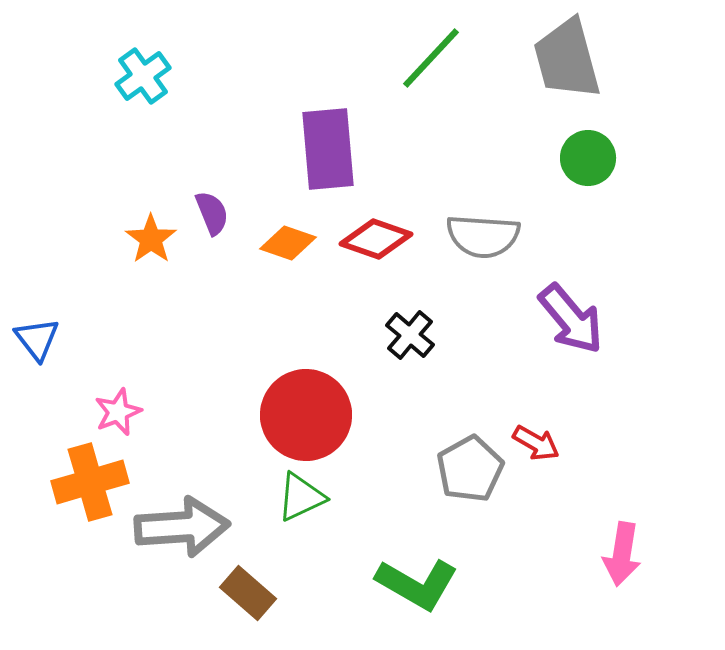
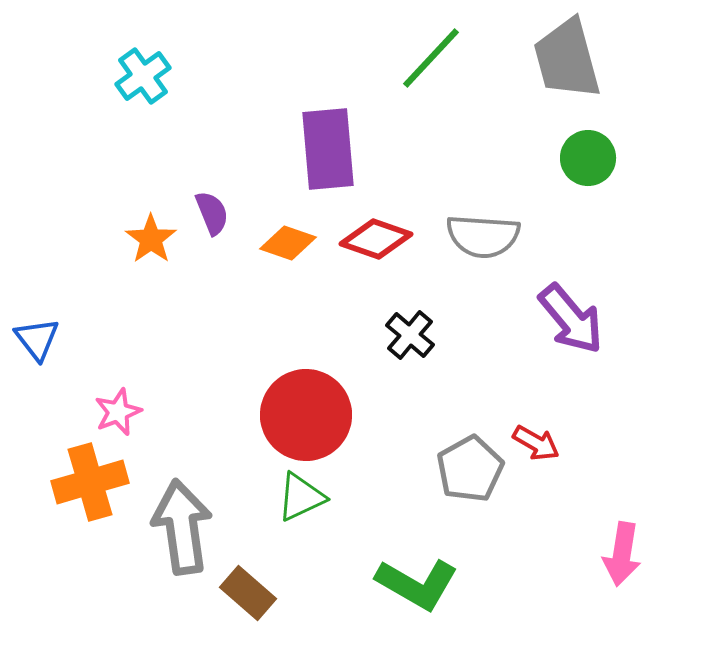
gray arrow: rotated 94 degrees counterclockwise
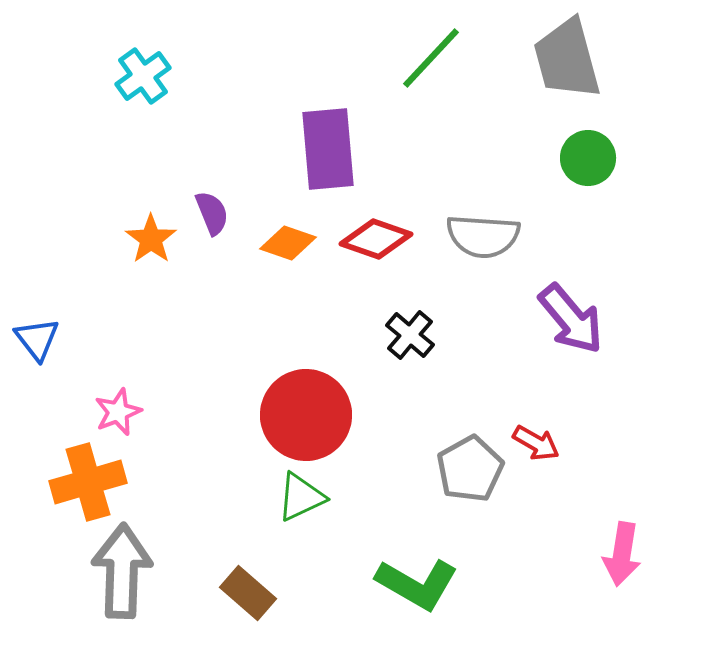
orange cross: moved 2 px left
gray arrow: moved 60 px left, 44 px down; rotated 10 degrees clockwise
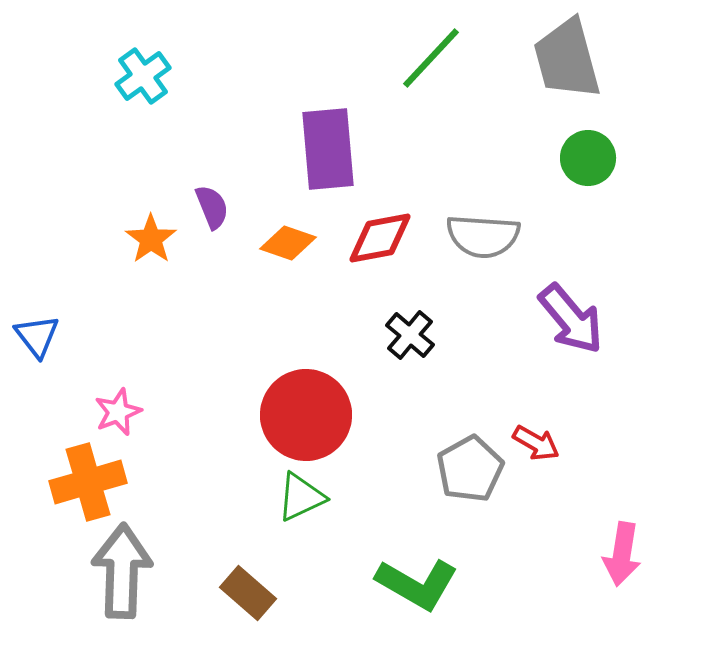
purple semicircle: moved 6 px up
red diamond: moved 4 px right, 1 px up; rotated 30 degrees counterclockwise
blue triangle: moved 3 px up
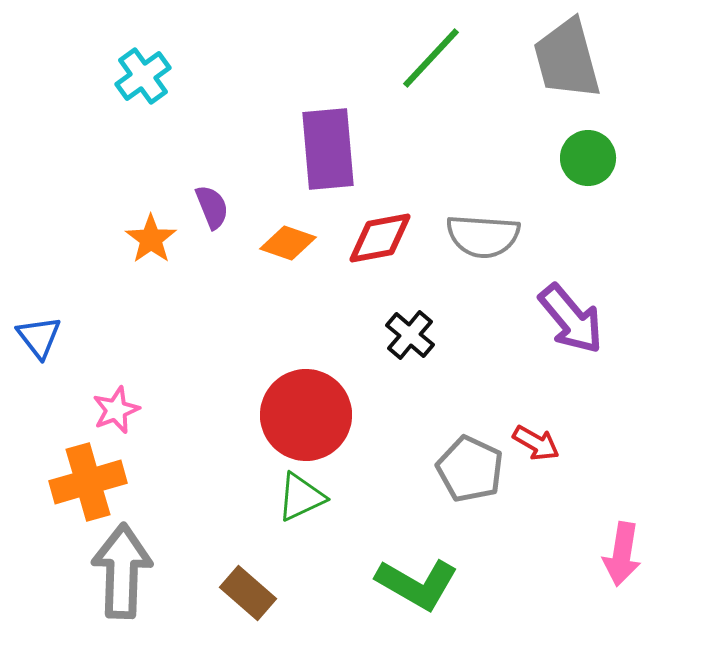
blue triangle: moved 2 px right, 1 px down
pink star: moved 2 px left, 2 px up
gray pentagon: rotated 18 degrees counterclockwise
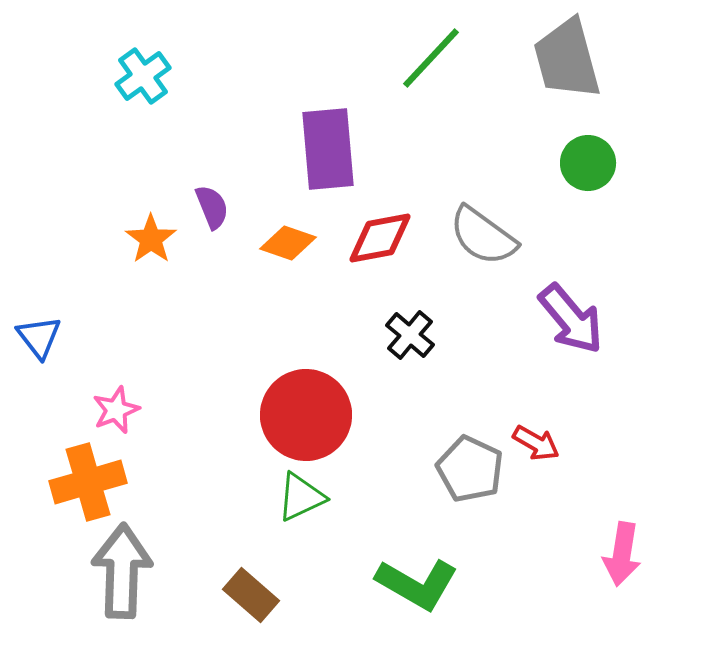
green circle: moved 5 px down
gray semicircle: rotated 32 degrees clockwise
brown rectangle: moved 3 px right, 2 px down
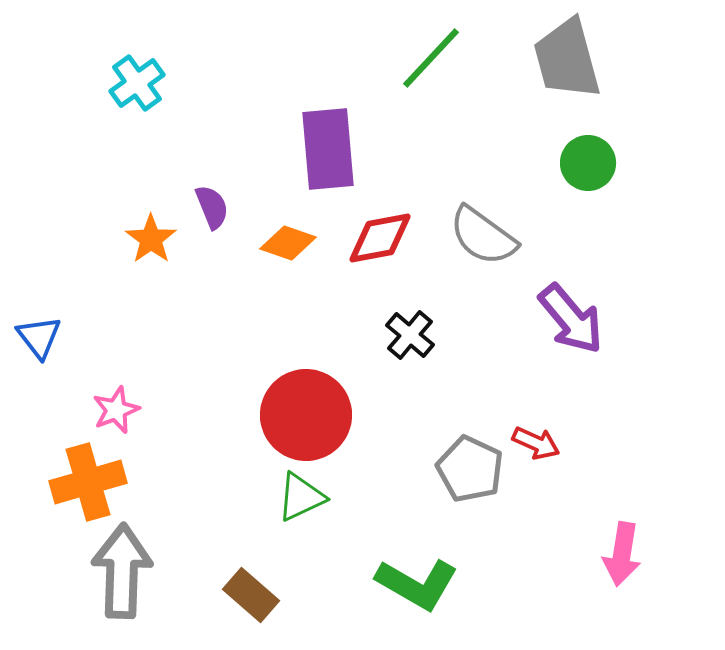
cyan cross: moved 6 px left, 7 px down
red arrow: rotated 6 degrees counterclockwise
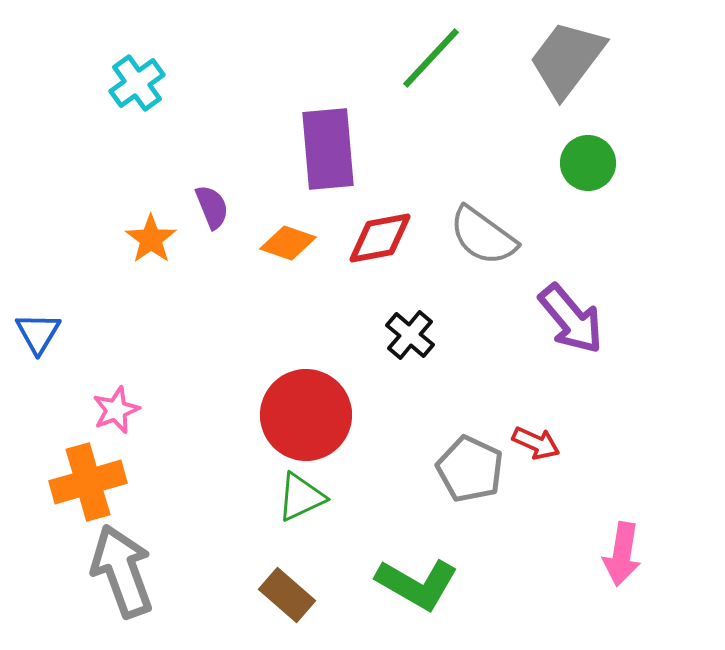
gray trapezoid: rotated 52 degrees clockwise
blue triangle: moved 1 px left, 4 px up; rotated 9 degrees clockwise
gray arrow: rotated 22 degrees counterclockwise
brown rectangle: moved 36 px right
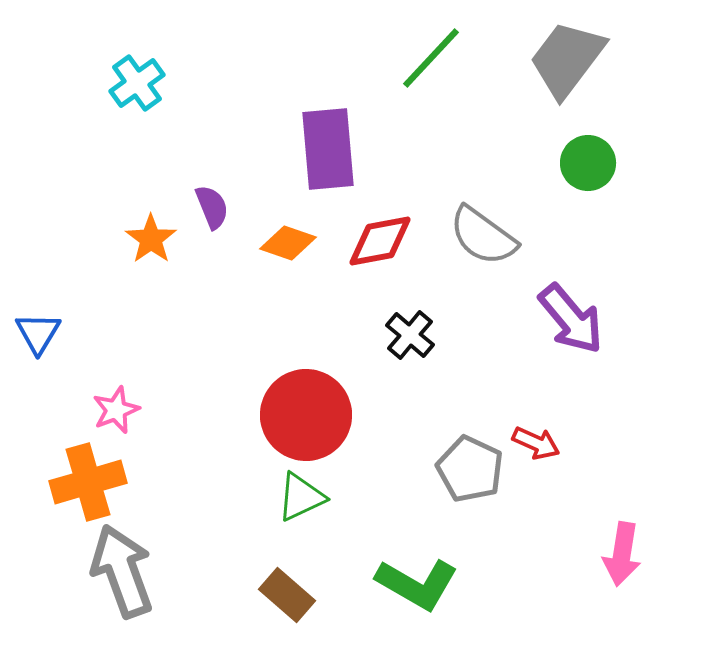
red diamond: moved 3 px down
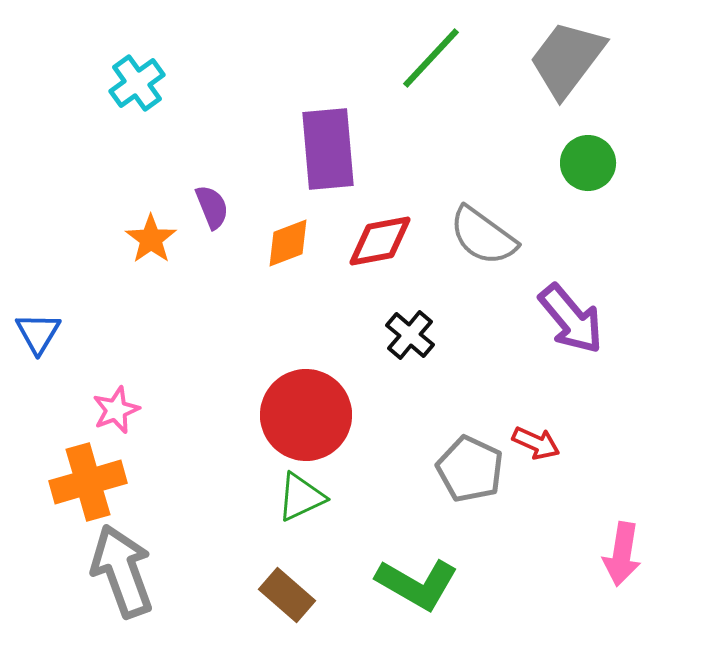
orange diamond: rotated 40 degrees counterclockwise
